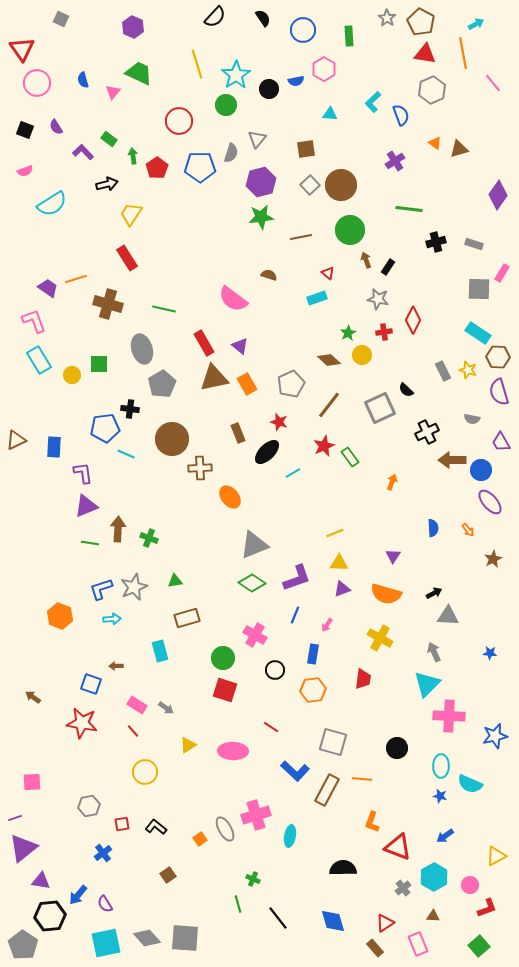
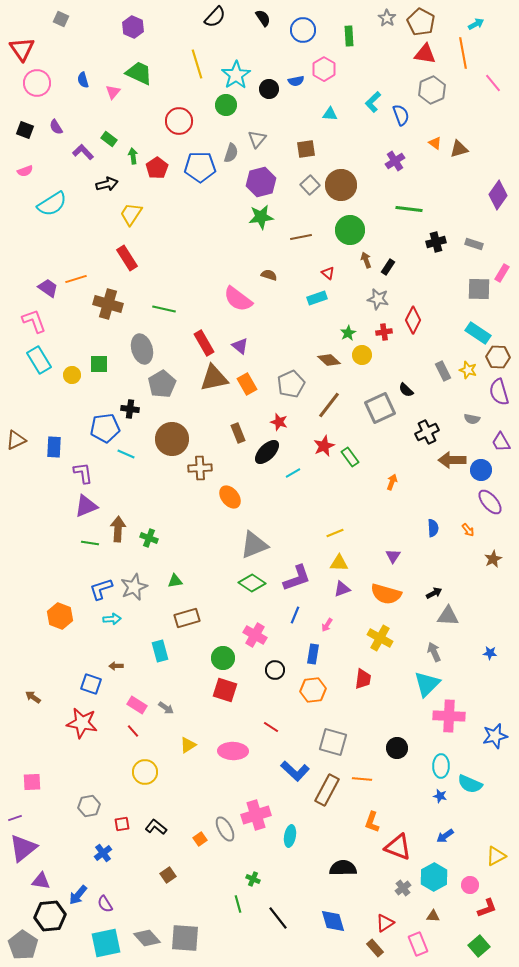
pink semicircle at (233, 299): moved 5 px right
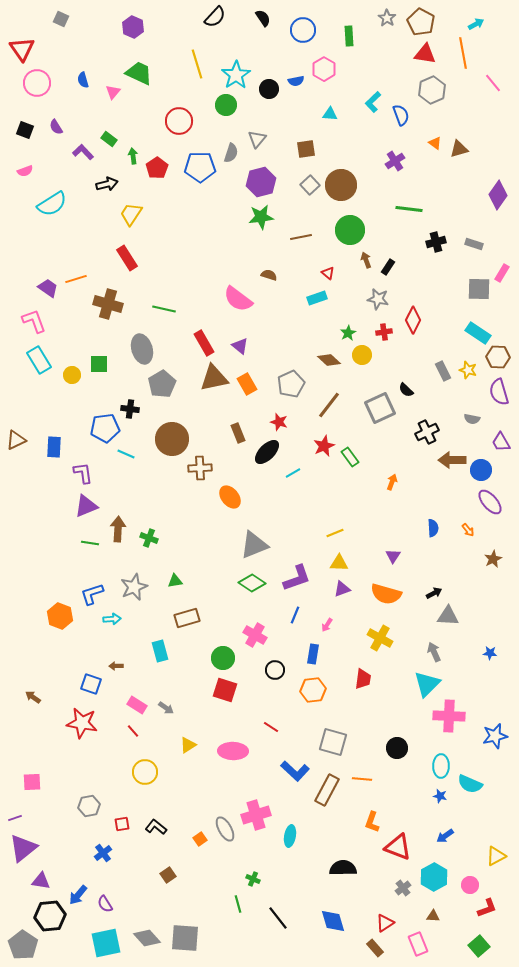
blue L-shape at (101, 589): moved 9 px left, 5 px down
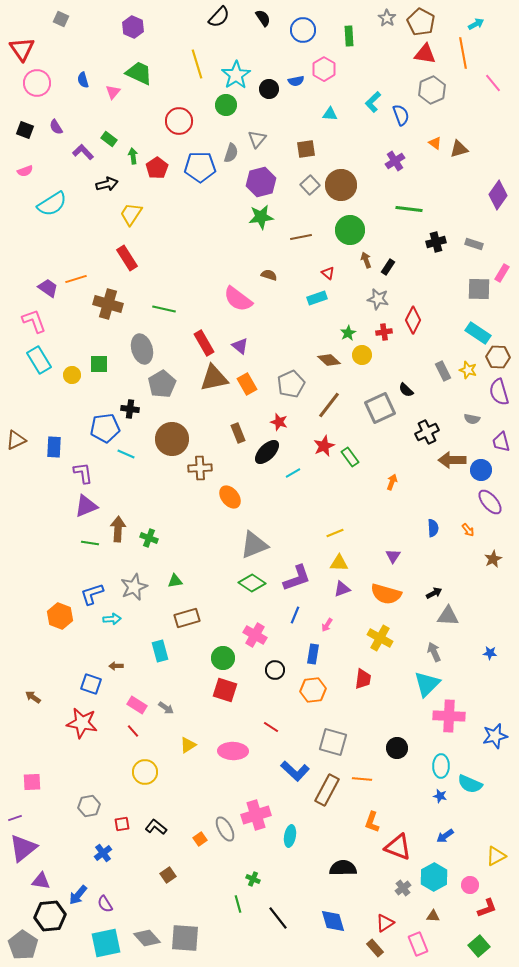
black semicircle at (215, 17): moved 4 px right
purple trapezoid at (501, 442): rotated 15 degrees clockwise
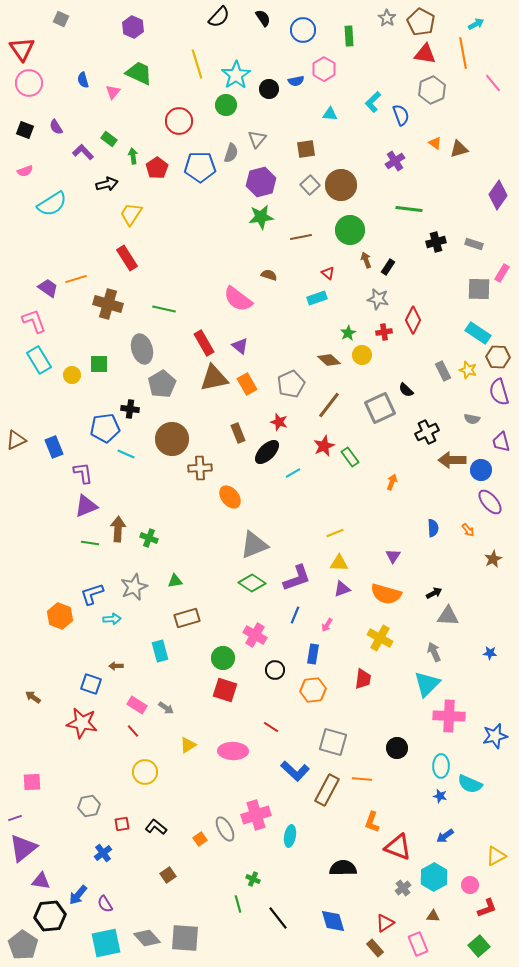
pink circle at (37, 83): moved 8 px left
blue rectangle at (54, 447): rotated 25 degrees counterclockwise
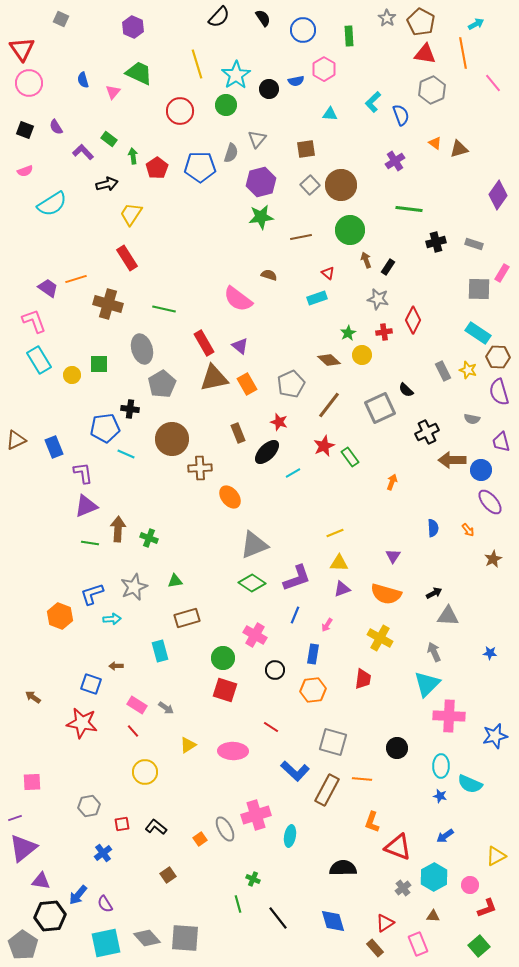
red circle at (179, 121): moved 1 px right, 10 px up
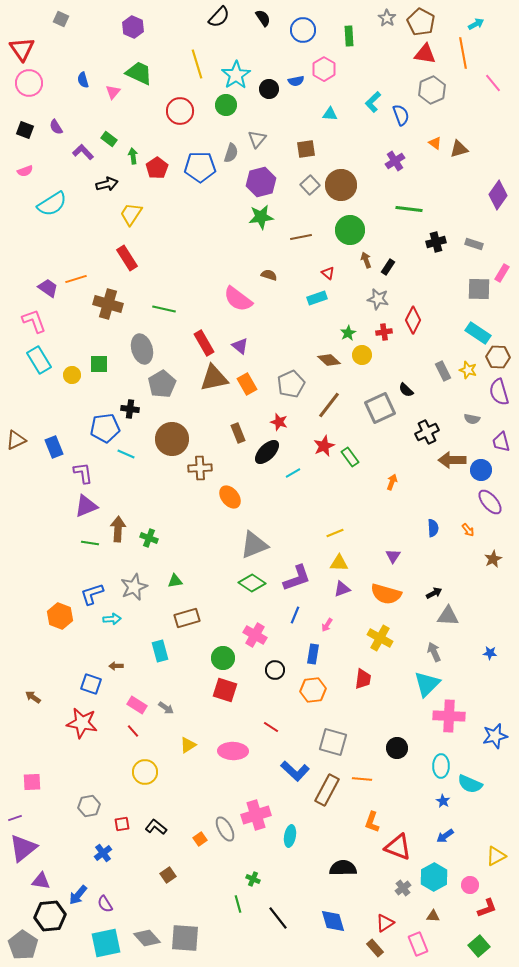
blue star at (440, 796): moved 3 px right, 5 px down; rotated 16 degrees clockwise
